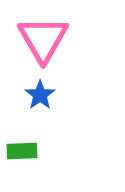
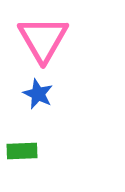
blue star: moved 2 px left, 1 px up; rotated 12 degrees counterclockwise
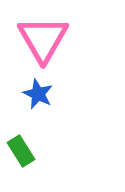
green rectangle: moved 1 px left; rotated 60 degrees clockwise
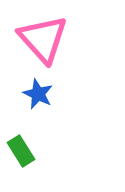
pink triangle: rotated 12 degrees counterclockwise
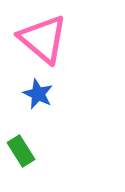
pink triangle: rotated 8 degrees counterclockwise
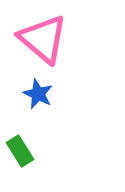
green rectangle: moved 1 px left
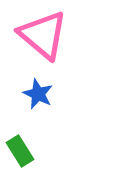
pink triangle: moved 4 px up
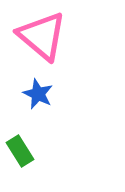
pink triangle: moved 1 px left, 1 px down
